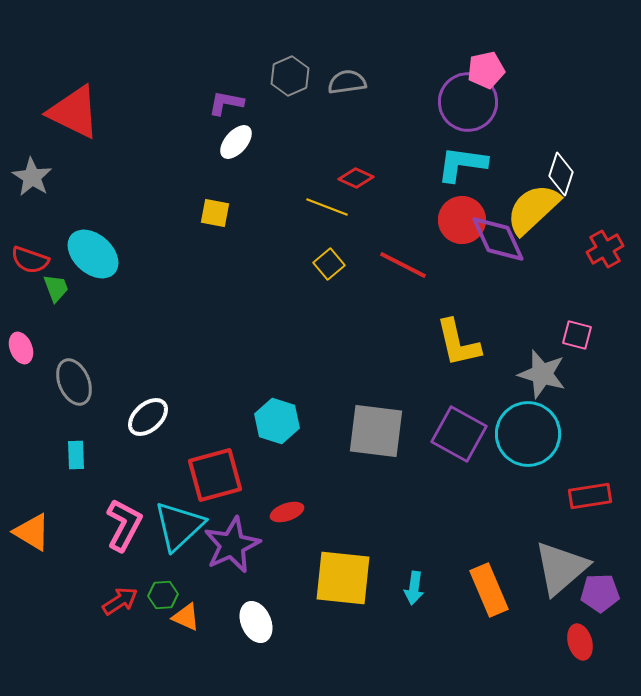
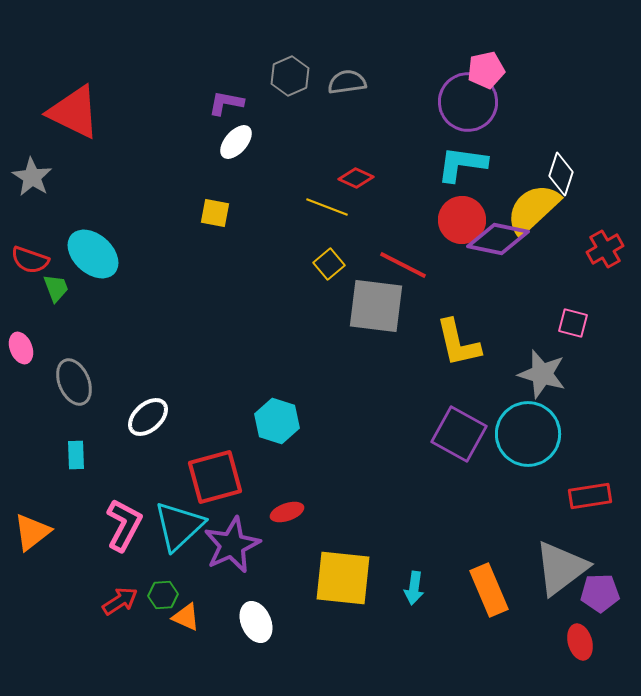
purple diamond at (498, 239): rotated 54 degrees counterclockwise
pink square at (577, 335): moved 4 px left, 12 px up
gray square at (376, 431): moved 125 px up
red square at (215, 475): moved 2 px down
orange triangle at (32, 532): rotated 51 degrees clockwise
gray triangle at (561, 568): rotated 4 degrees clockwise
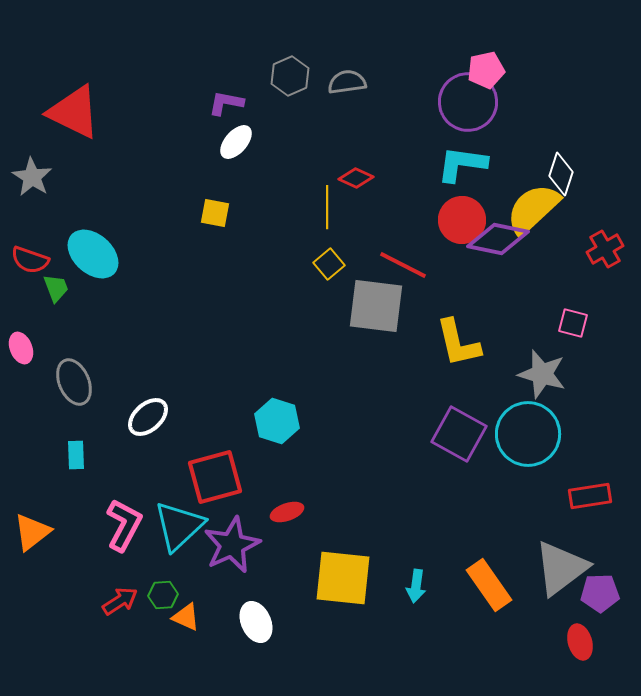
yellow line at (327, 207): rotated 69 degrees clockwise
cyan arrow at (414, 588): moved 2 px right, 2 px up
orange rectangle at (489, 590): moved 5 px up; rotated 12 degrees counterclockwise
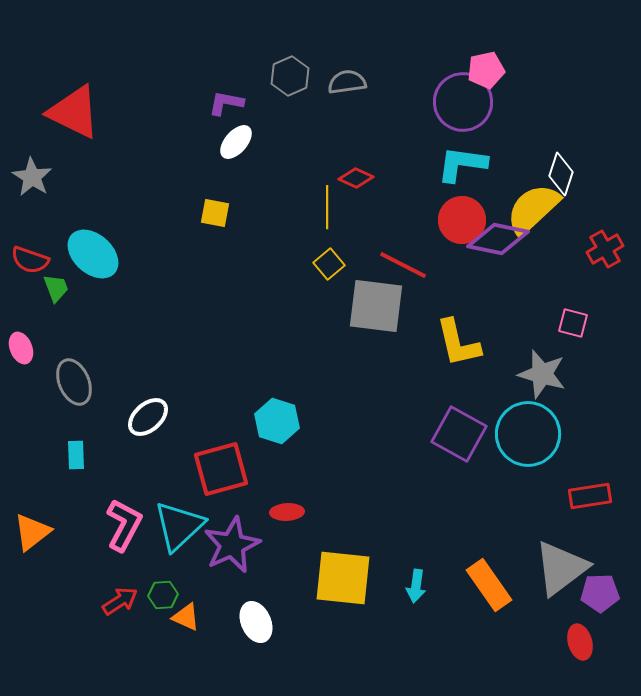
purple circle at (468, 102): moved 5 px left
red square at (215, 477): moved 6 px right, 8 px up
red ellipse at (287, 512): rotated 16 degrees clockwise
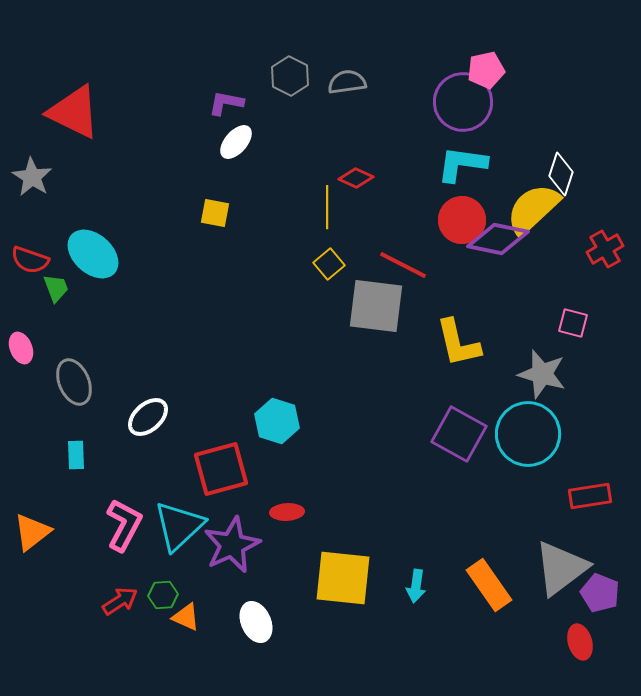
gray hexagon at (290, 76): rotated 9 degrees counterclockwise
purple pentagon at (600, 593): rotated 24 degrees clockwise
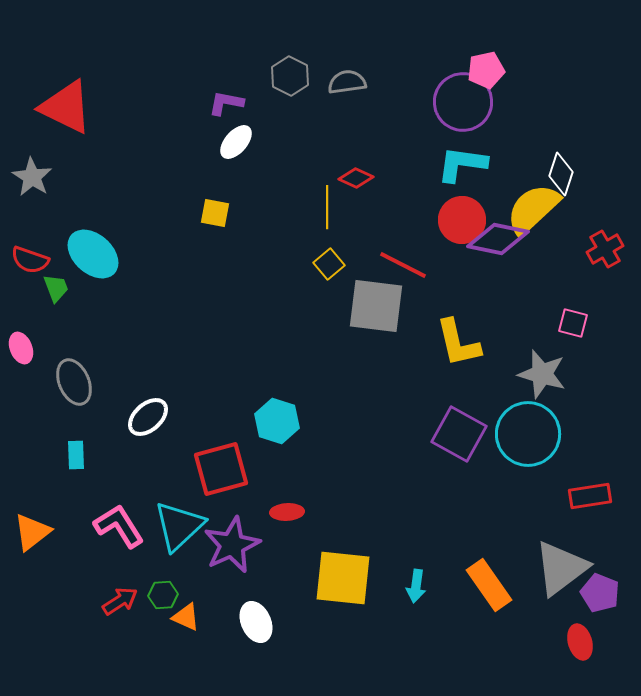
red triangle at (74, 112): moved 8 px left, 5 px up
pink L-shape at (124, 525): moved 5 px left, 1 px down; rotated 60 degrees counterclockwise
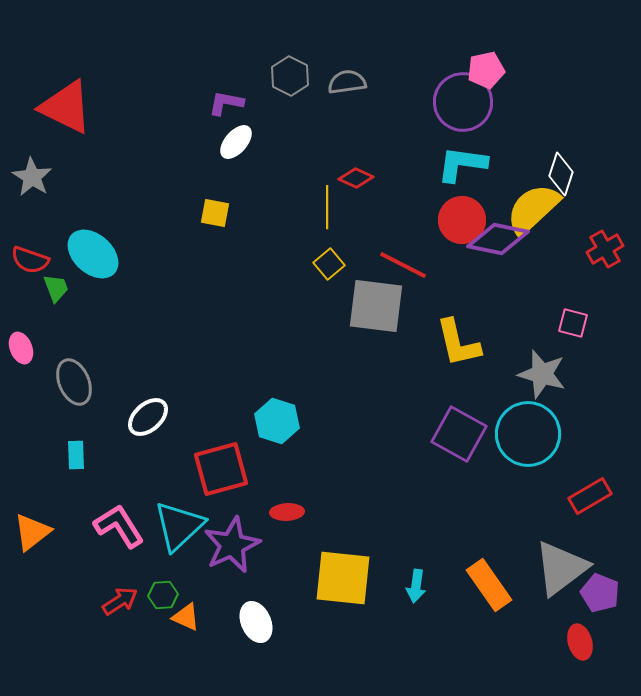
red rectangle at (590, 496): rotated 21 degrees counterclockwise
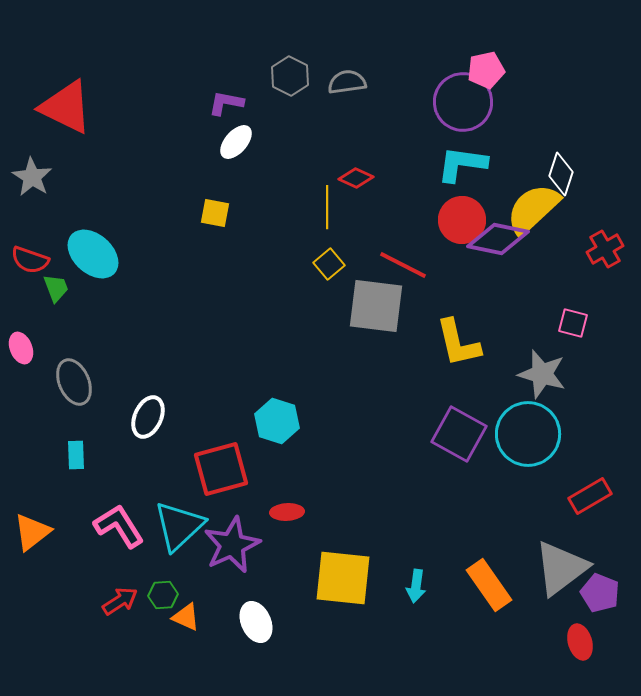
white ellipse at (148, 417): rotated 24 degrees counterclockwise
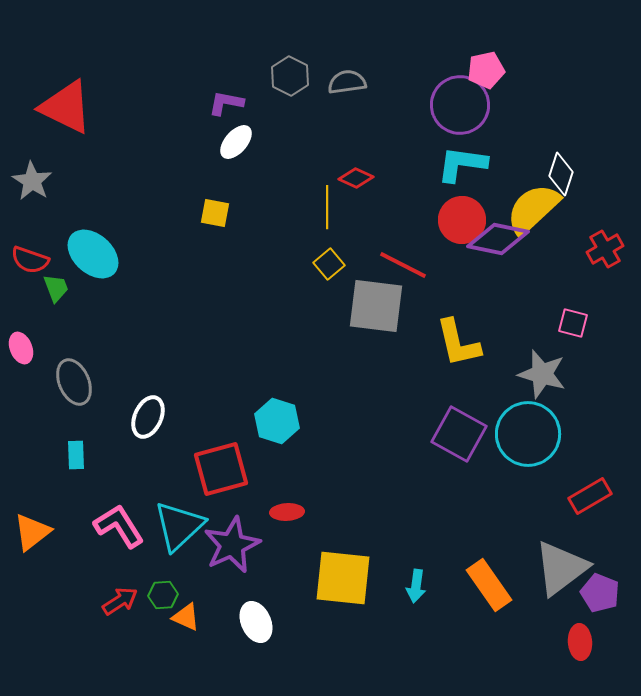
purple circle at (463, 102): moved 3 px left, 3 px down
gray star at (32, 177): moved 4 px down
red ellipse at (580, 642): rotated 12 degrees clockwise
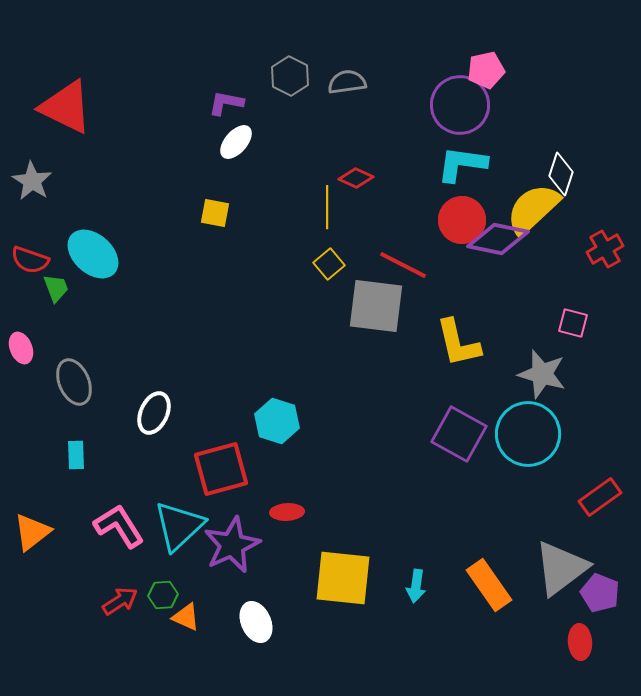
white ellipse at (148, 417): moved 6 px right, 4 px up
red rectangle at (590, 496): moved 10 px right, 1 px down; rotated 6 degrees counterclockwise
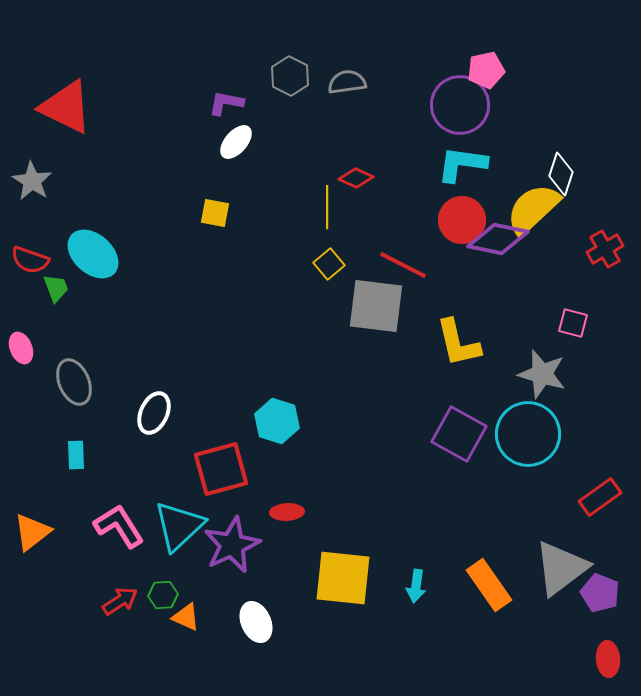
red ellipse at (580, 642): moved 28 px right, 17 px down
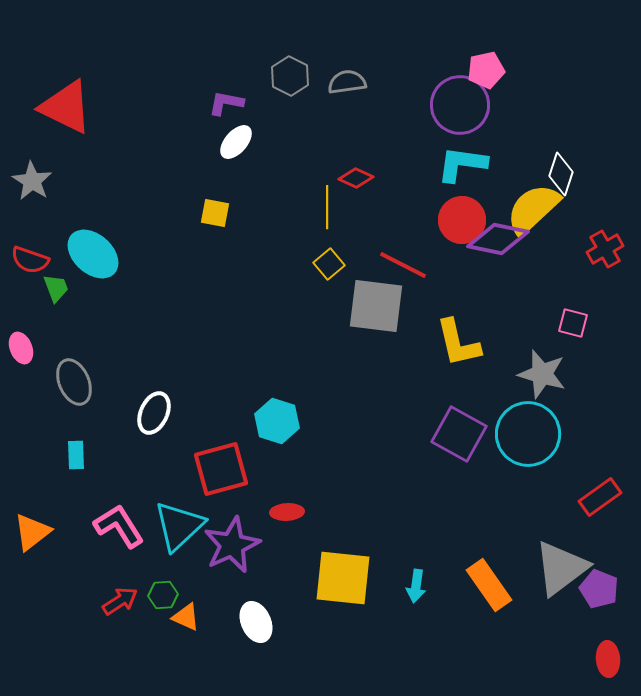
purple pentagon at (600, 593): moved 1 px left, 4 px up
